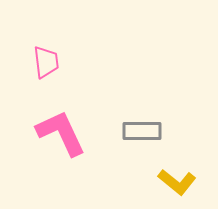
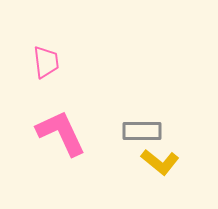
yellow L-shape: moved 17 px left, 20 px up
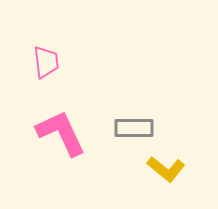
gray rectangle: moved 8 px left, 3 px up
yellow L-shape: moved 6 px right, 7 px down
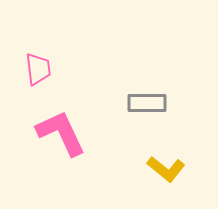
pink trapezoid: moved 8 px left, 7 px down
gray rectangle: moved 13 px right, 25 px up
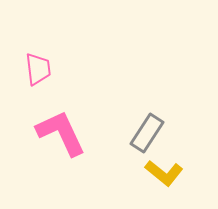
gray rectangle: moved 30 px down; rotated 57 degrees counterclockwise
yellow L-shape: moved 2 px left, 4 px down
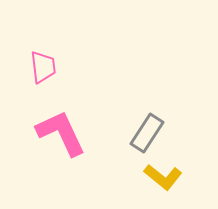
pink trapezoid: moved 5 px right, 2 px up
yellow L-shape: moved 1 px left, 4 px down
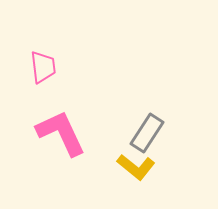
yellow L-shape: moved 27 px left, 10 px up
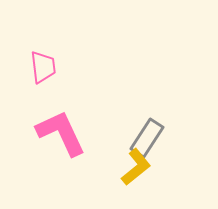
gray rectangle: moved 5 px down
yellow L-shape: rotated 78 degrees counterclockwise
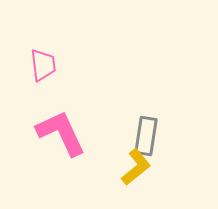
pink trapezoid: moved 2 px up
gray rectangle: moved 1 px left, 2 px up; rotated 24 degrees counterclockwise
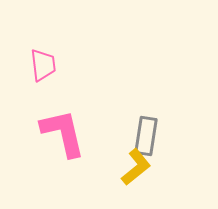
pink L-shape: moved 2 px right; rotated 12 degrees clockwise
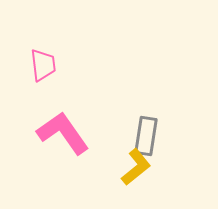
pink L-shape: rotated 22 degrees counterclockwise
